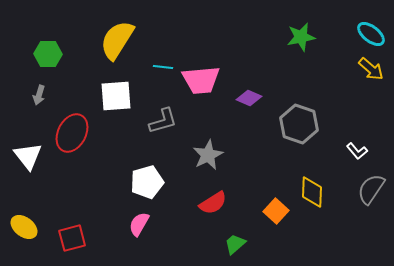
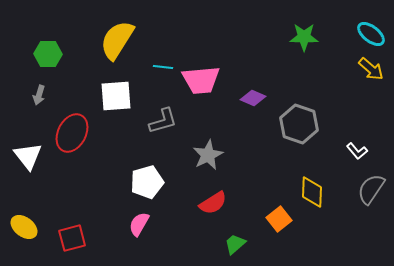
green star: moved 3 px right; rotated 12 degrees clockwise
purple diamond: moved 4 px right
orange square: moved 3 px right, 8 px down; rotated 10 degrees clockwise
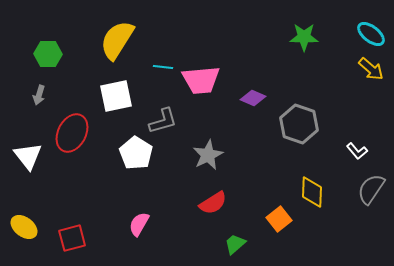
white square: rotated 8 degrees counterclockwise
white pentagon: moved 11 px left, 29 px up; rotated 24 degrees counterclockwise
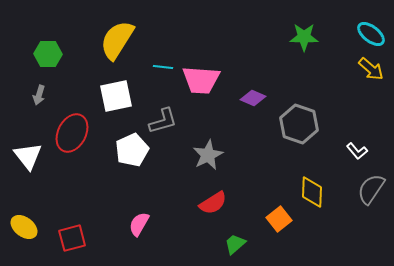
pink trapezoid: rotated 9 degrees clockwise
white pentagon: moved 4 px left, 3 px up; rotated 16 degrees clockwise
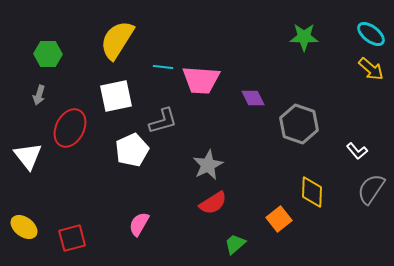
purple diamond: rotated 40 degrees clockwise
red ellipse: moved 2 px left, 5 px up
gray star: moved 10 px down
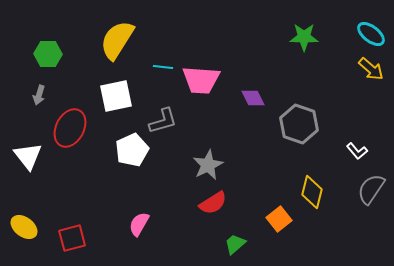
yellow diamond: rotated 12 degrees clockwise
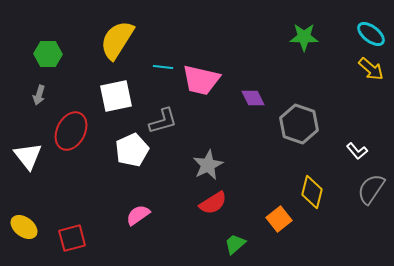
pink trapezoid: rotated 9 degrees clockwise
red ellipse: moved 1 px right, 3 px down
pink semicircle: moved 1 px left, 9 px up; rotated 25 degrees clockwise
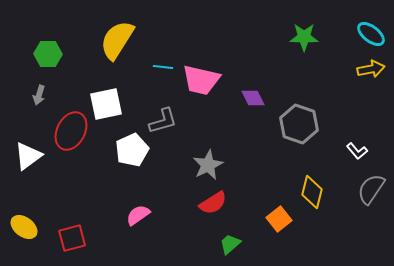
yellow arrow: rotated 52 degrees counterclockwise
white square: moved 10 px left, 8 px down
white triangle: rotated 32 degrees clockwise
green trapezoid: moved 5 px left
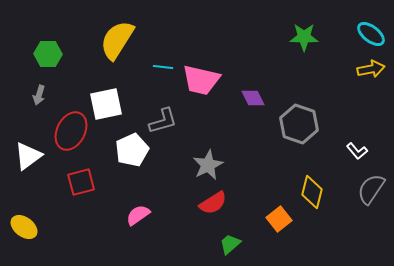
red square: moved 9 px right, 56 px up
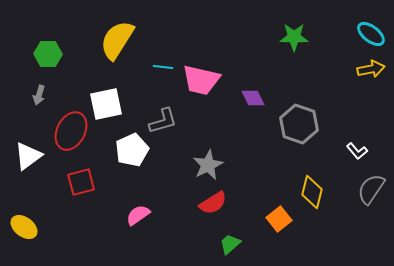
green star: moved 10 px left
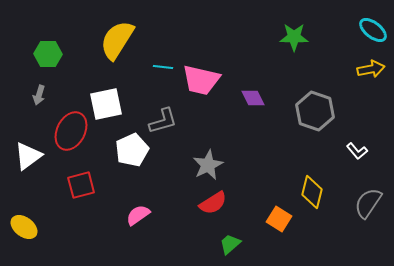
cyan ellipse: moved 2 px right, 4 px up
gray hexagon: moved 16 px right, 13 px up
red square: moved 3 px down
gray semicircle: moved 3 px left, 14 px down
orange square: rotated 20 degrees counterclockwise
